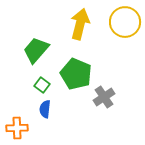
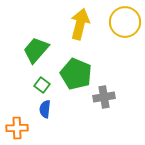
gray cross: rotated 25 degrees clockwise
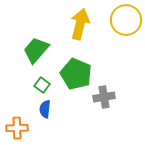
yellow circle: moved 1 px right, 2 px up
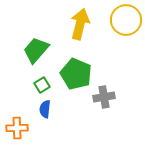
green square: rotated 21 degrees clockwise
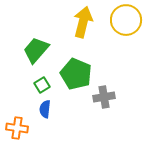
yellow arrow: moved 3 px right, 2 px up
orange cross: rotated 10 degrees clockwise
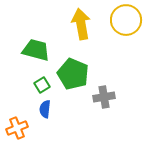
yellow arrow: moved 2 px left, 2 px down; rotated 24 degrees counterclockwise
green trapezoid: rotated 64 degrees clockwise
green pentagon: moved 3 px left
orange cross: rotated 30 degrees counterclockwise
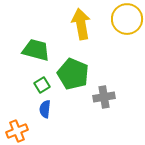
yellow circle: moved 1 px right, 1 px up
orange cross: moved 3 px down
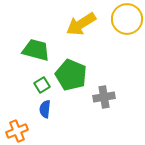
yellow arrow: rotated 112 degrees counterclockwise
green pentagon: moved 2 px left, 1 px down
